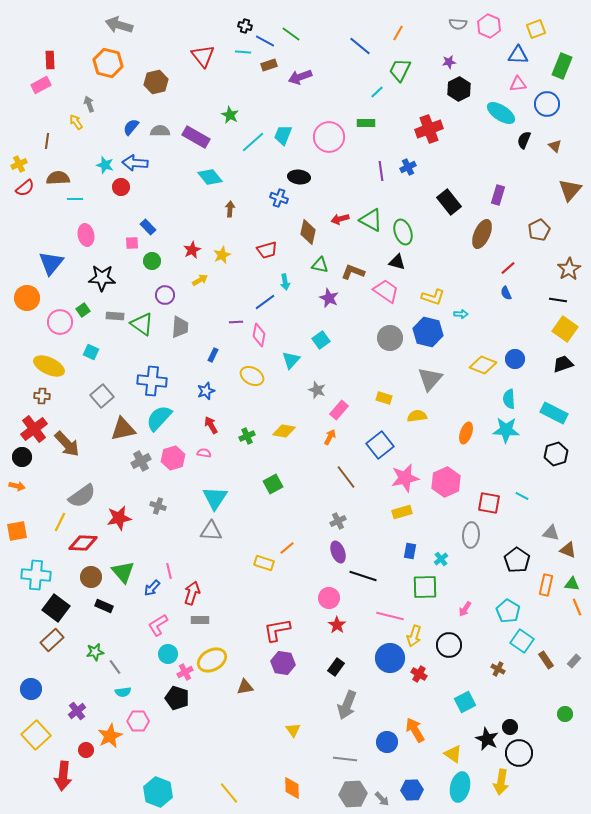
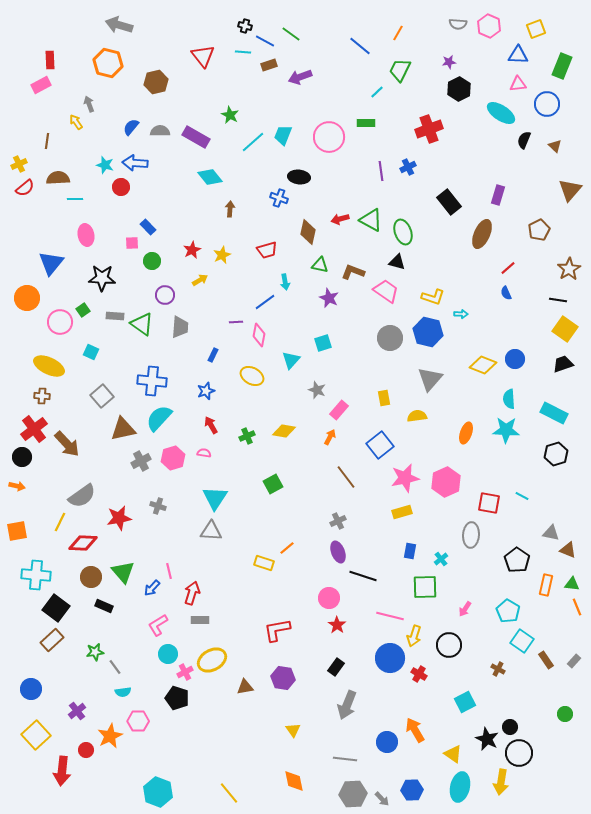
cyan square at (321, 340): moved 2 px right, 3 px down; rotated 18 degrees clockwise
yellow rectangle at (384, 398): rotated 63 degrees clockwise
purple hexagon at (283, 663): moved 15 px down
red arrow at (63, 776): moved 1 px left, 5 px up
orange diamond at (292, 788): moved 2 px right, 7 px up; rotated 10 degrees counterclockwise
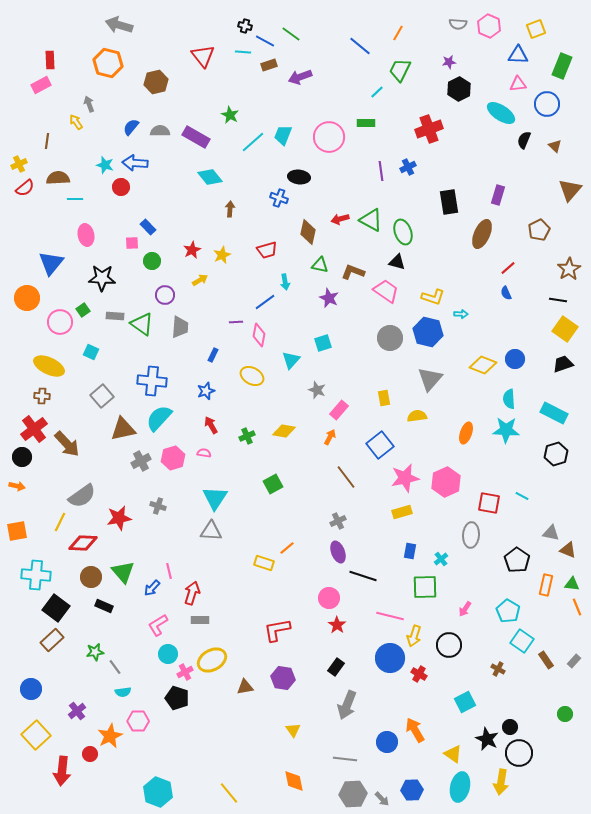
black rectangle at (449, 202): rotated 30 degrees clockwise
red circle at (86, 750): moved 4 px right, 4 px down
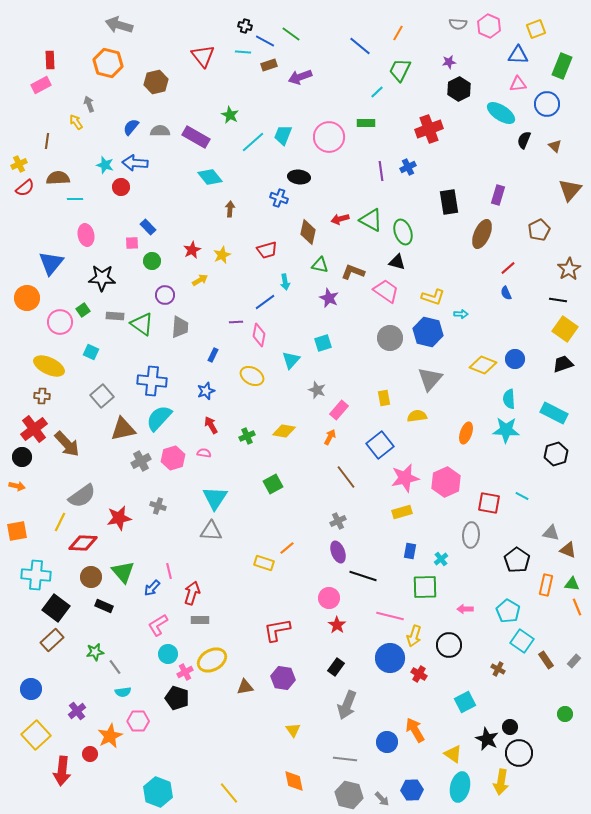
pink arrow at (465, 609): rotated 56 degrees clockwise
gray hexagon at (353, 794): moved 4 px left, 1 px down; rotated 16 degrees clockwise
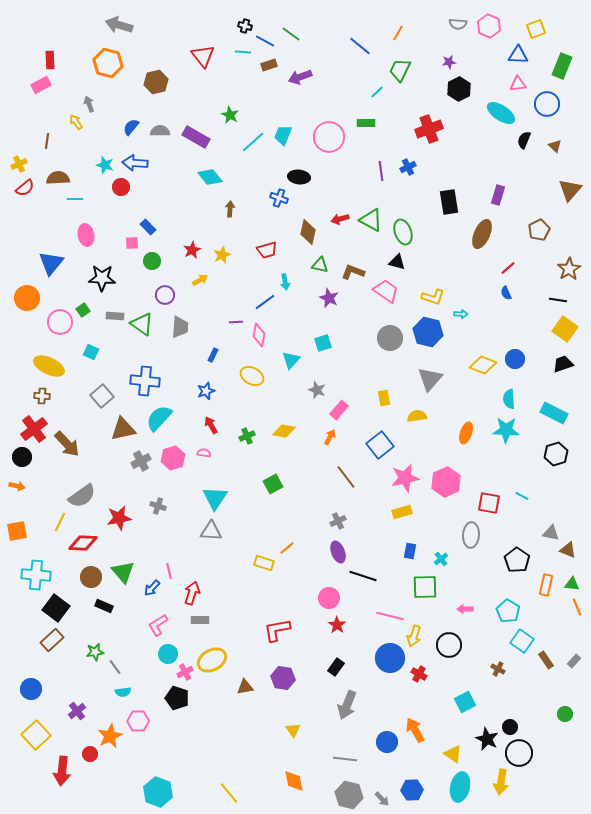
blue cross at (152, 381): moved 7 px left
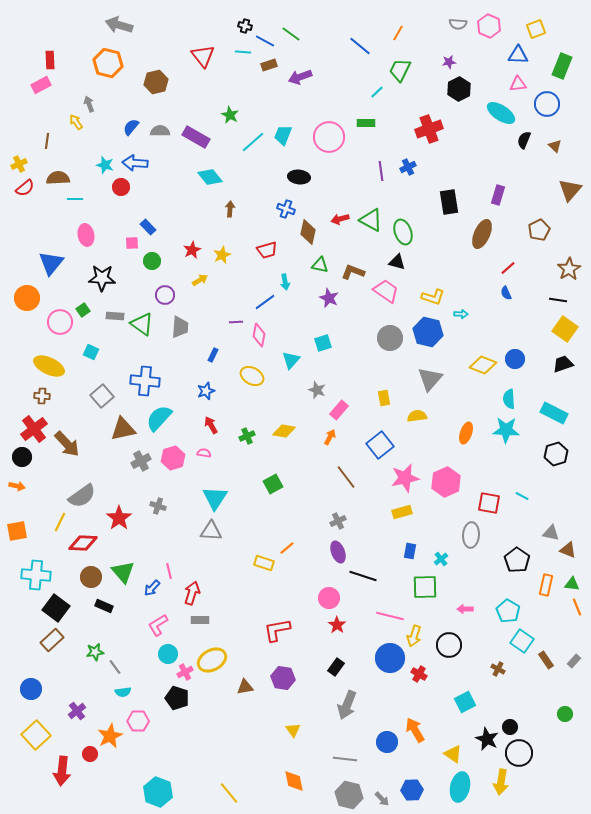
blue cross at (279, 198): moved 7 px right, 11 px down
red star at (119, 518): rotated 25 degrees counterclockwise
